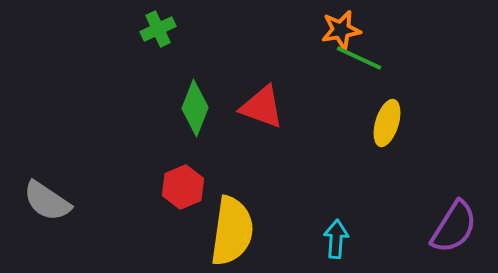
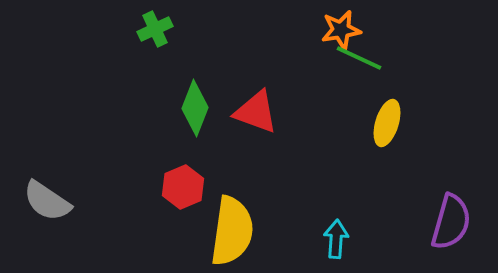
green cross: moved 3 px left
red triangle: moved 6 px left, 5 px down
purple semicircle: moved 3 px left, 5 px up; rotated 16 degrees counterclockwise
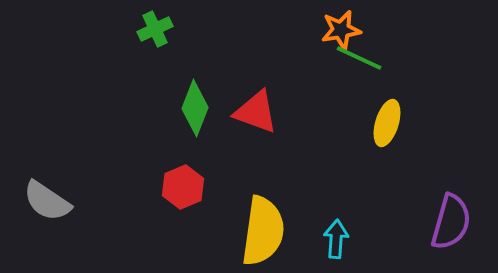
yellow semicircle: moved 31 px right
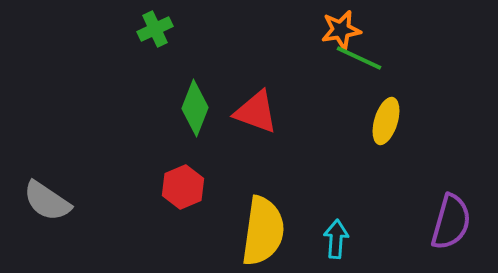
yellow ellipse: moved 1 px left, 2 px up
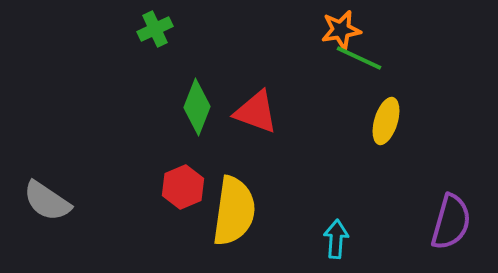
green diamond: moved 2 px right, 1 px up
yellow semicircle: moved 29 px left, 20 px up
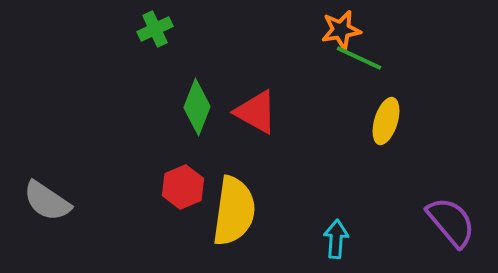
red triangle: rotated 9 degrees clockwise
purple semicircle: rotated 56 degrees counterclockwise
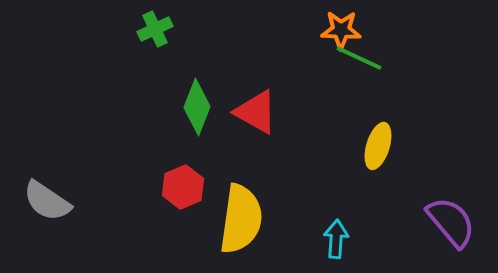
orange star: rotated 12 degrees clockwise
yellow ellipse: moved 8 px left, 25 px down
yellow semicircle: moved 7 px right, 8 px down
